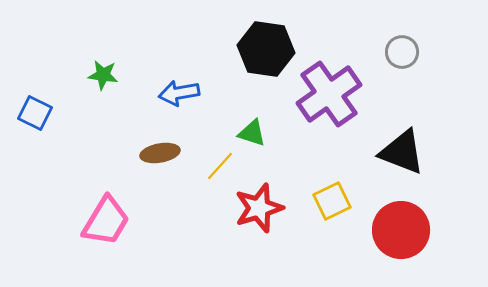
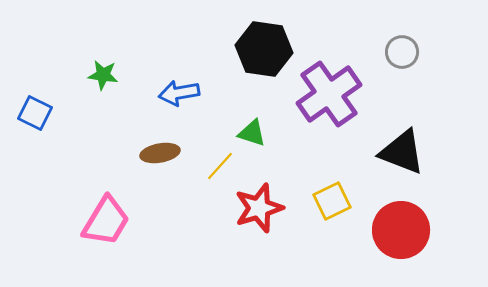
black hexagon: moved 2 px left
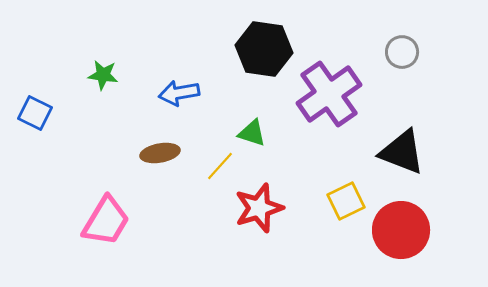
yellow square: moved 14 px right
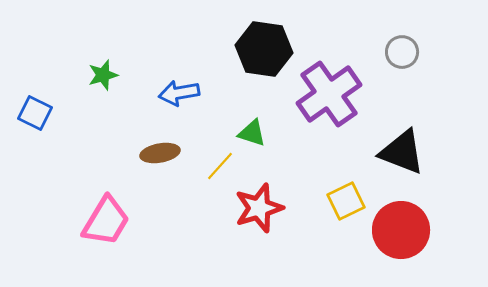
green star: rotated 24 degrees counterclockwise
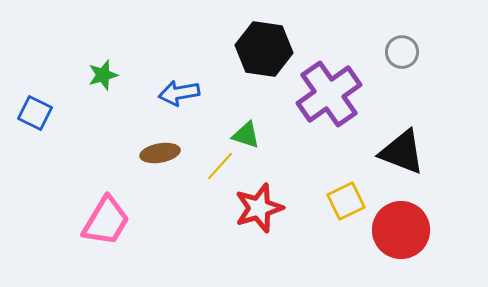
green triangle: moved 6 px left, 2 px down
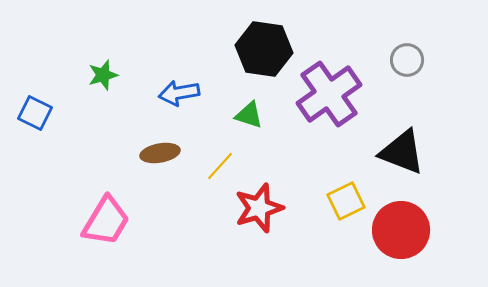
gray circle: moved 5 px right, 8 px down
green triangle: moved 3 px right, 20 px up
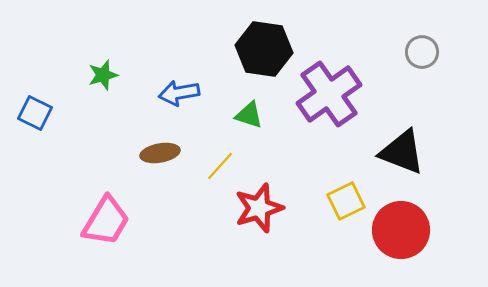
gray circle: moved 15 px right, 8 px up
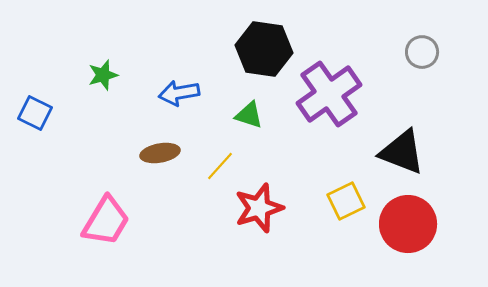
red circle: moved 7 px right, 6 px up
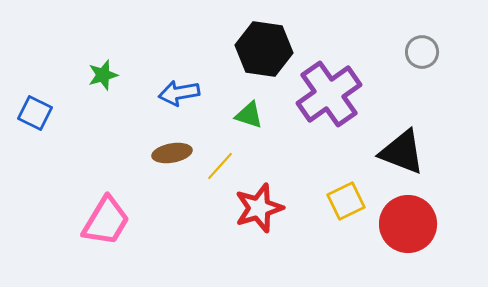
brown ellipse: moved 12 px right
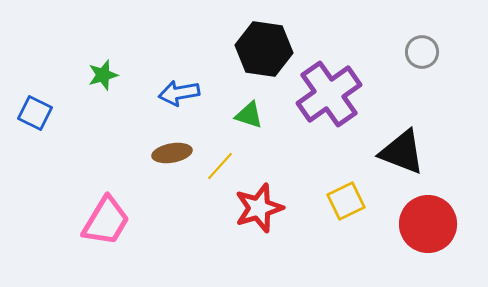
red circle: moved 20 px right
